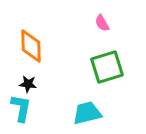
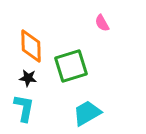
green square: moved 36 px left, 1 px up
black star: moved 6 px up
cyan L-shape: moved 3 px right
cyan trapezoid: rotated 16 degrees counterclockwise
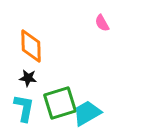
green square: moved 11 px left, 37 px down
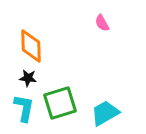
cyan trapezoid: moved 18 px right
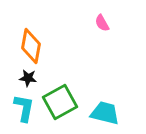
orange diamond: rotated 12 degrees clockwise
green square: moved 1 px up; rotated 12 degrees counterclockwise
cyan trapezoid: rotated 44 degrees clockwise
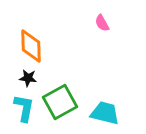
orange diamond: rotated 12 degrees counterclockwise
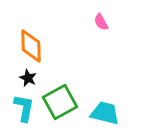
pink semicircle: moved 1 px left, 1 px up
black star: rotated 18 degrees clockwise
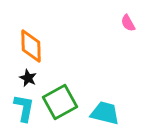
pink semicircle: moved 27 px right, 1 px down
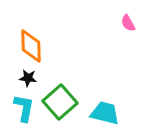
black star: rotated 18 degrees counterclockwise
green square: rotated 12 degrees counterclockwise
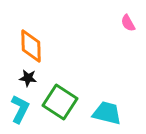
green square: rotated 16 degrees counterclockwise
cyan L-shape: moved 4 px left, 1 px down; rotated 16 degrees clockwise
cyan trapezoid: moved 2 px right
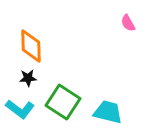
black star: rotated 12 degrees counterclockwise
green square: moved 3 px right
cyan L-shape: rotated 100 degrees clockwise
cyan trapezoid: moved 1 px right, 1 px up
